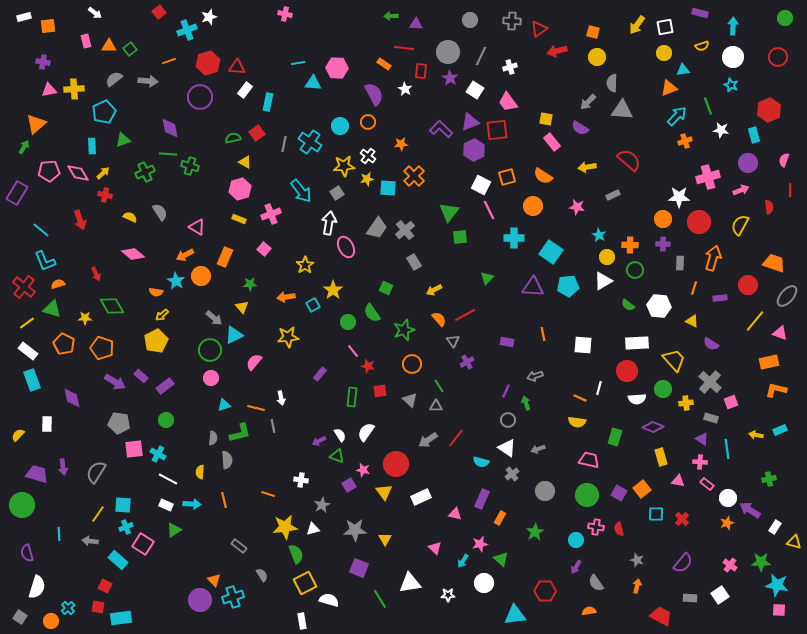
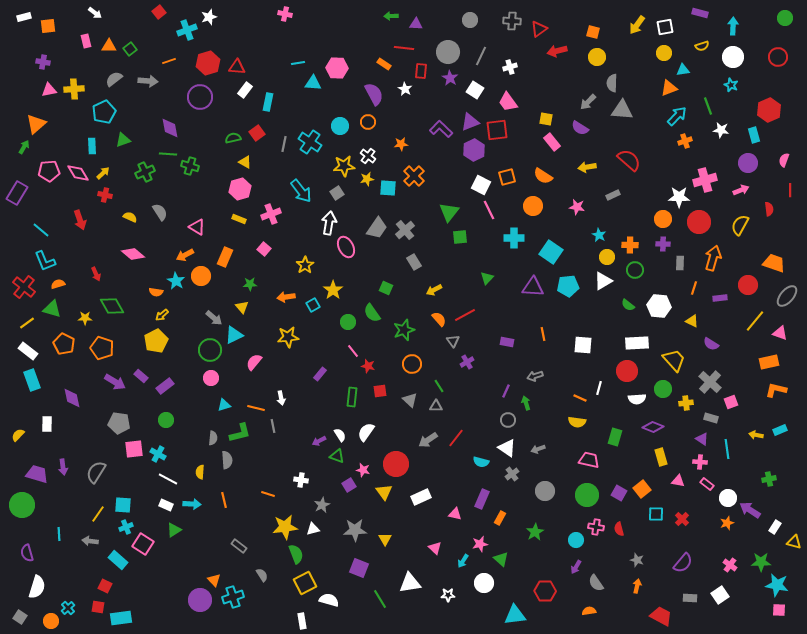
pink cross at (708, 177): moved 3 px left, 3 px down
red semicircle at (769, 207): moved 2 px down
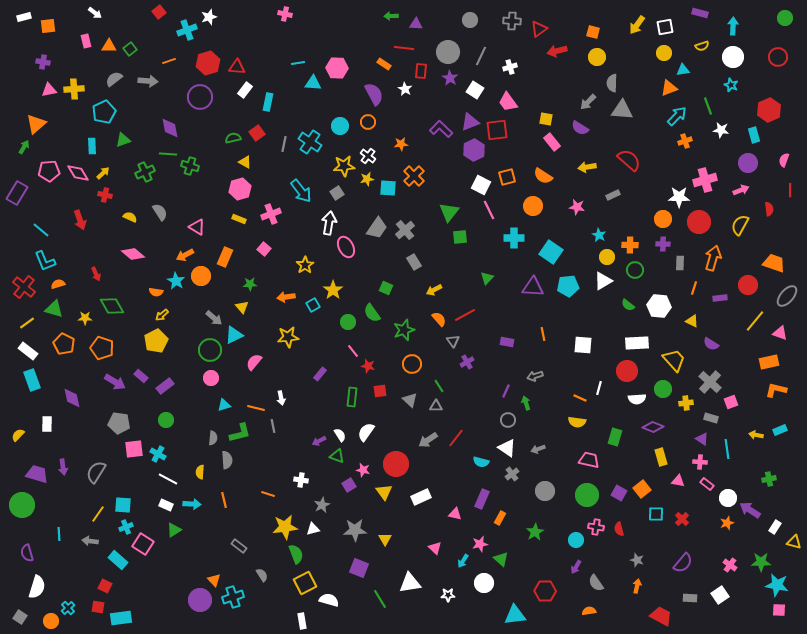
green triangle at (52, 309): moved 2 px right
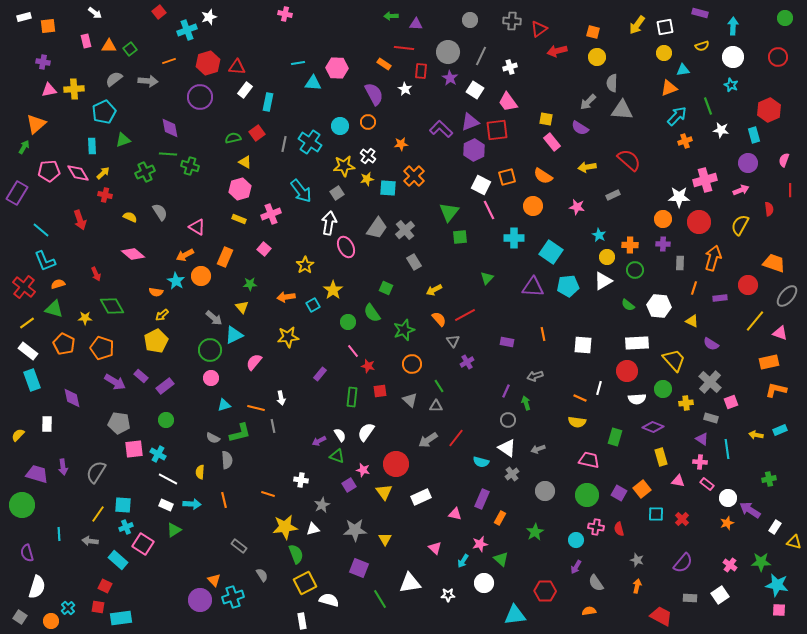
gray semicircle at (213, 438): rotated 112 degrees clockwise
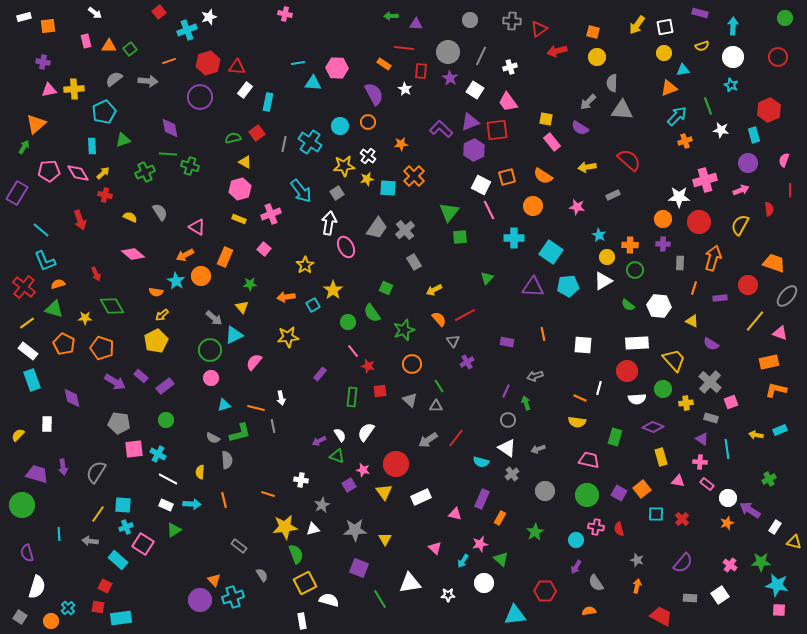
green cross at (769, 479): rotated 16 degrees counterclockwise
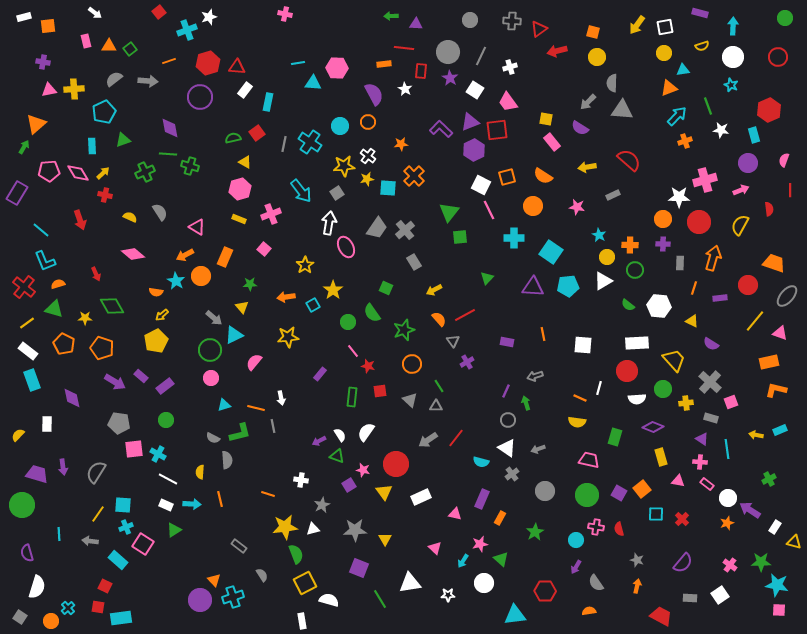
orange rectangle at (384, 64): rotated 40 degrees counterclockwise
orange line at (224, 500): moved 4 px left, 1 px up
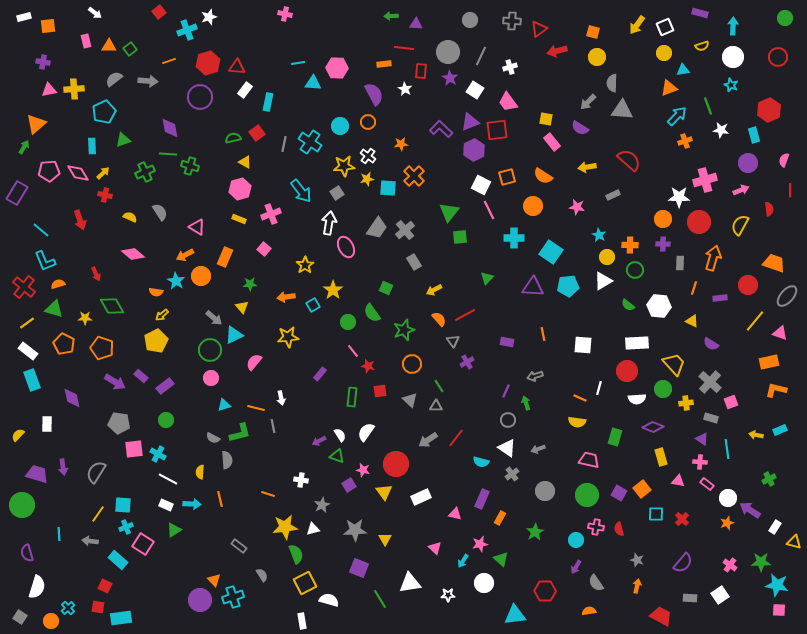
white square at (665, 27): rotated 12 degrees counterclockwise
yellow trapezoid at (674, 360): moved 4 px down
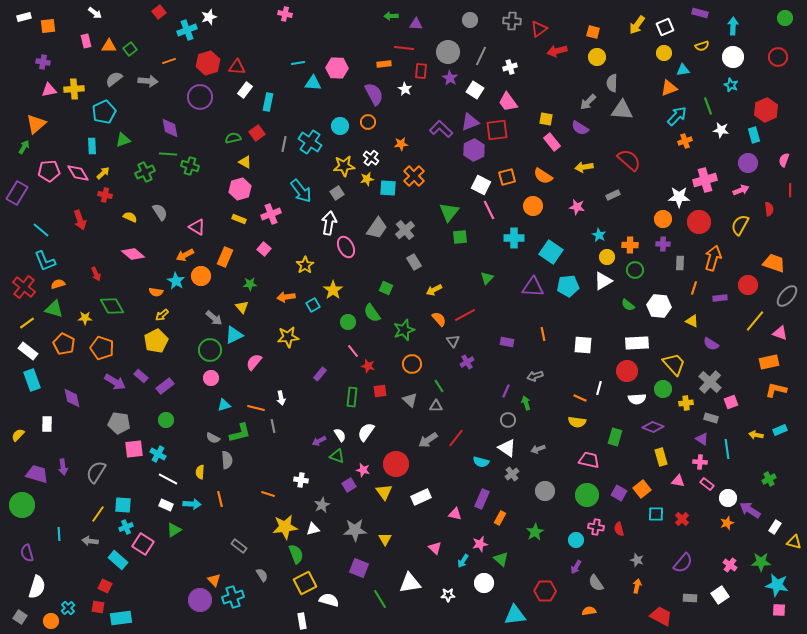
red hexagon at (769, 110): moved 3 px left
white cross at (368, 156): moved 3 px right, 2 px down
yellow arrow at (587, 167): moved 3 px left
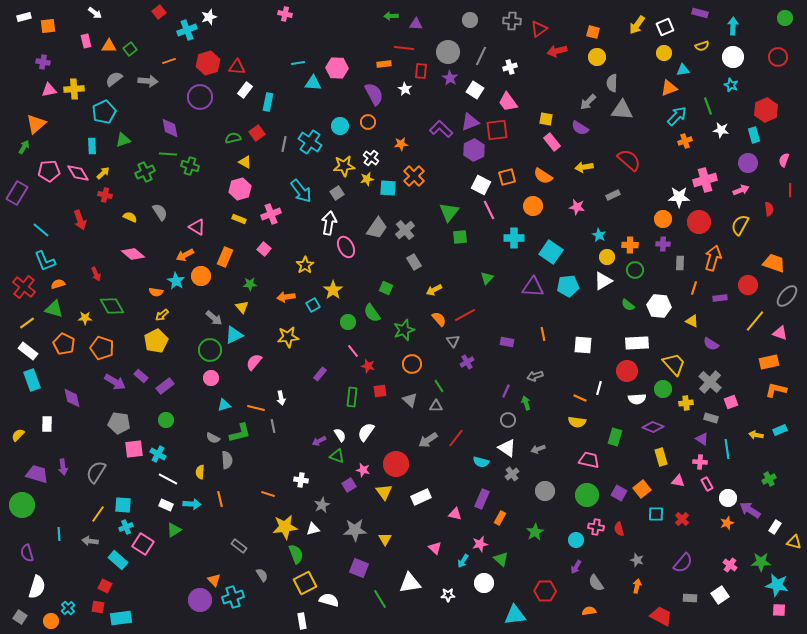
pink rectangle at (707, 484): rotated 24 degrees clockwise
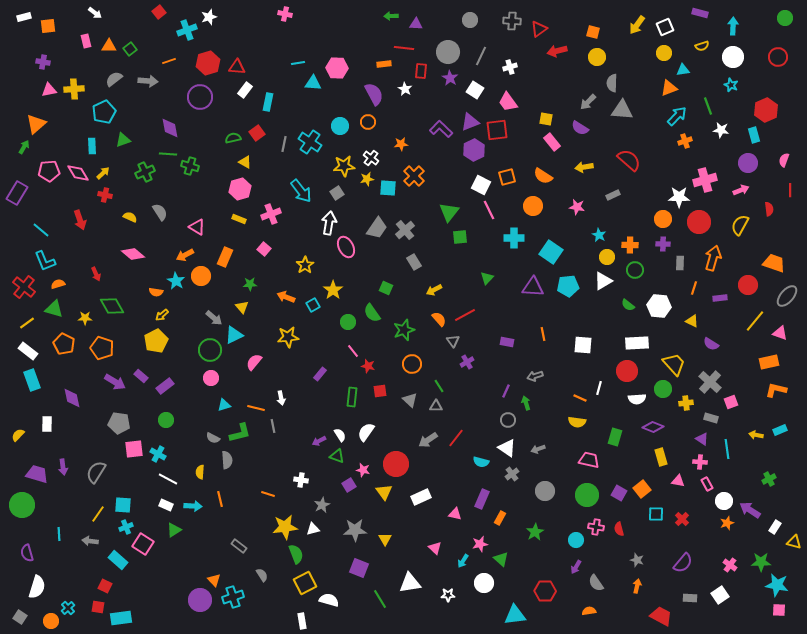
orange arrow at (286, 297): rotated 30 degrees clockwise
white circle at (728, 498): moved 4 px left, 3 px down
cyan arrow at (192, 504): moved 1 px right, 2 px down
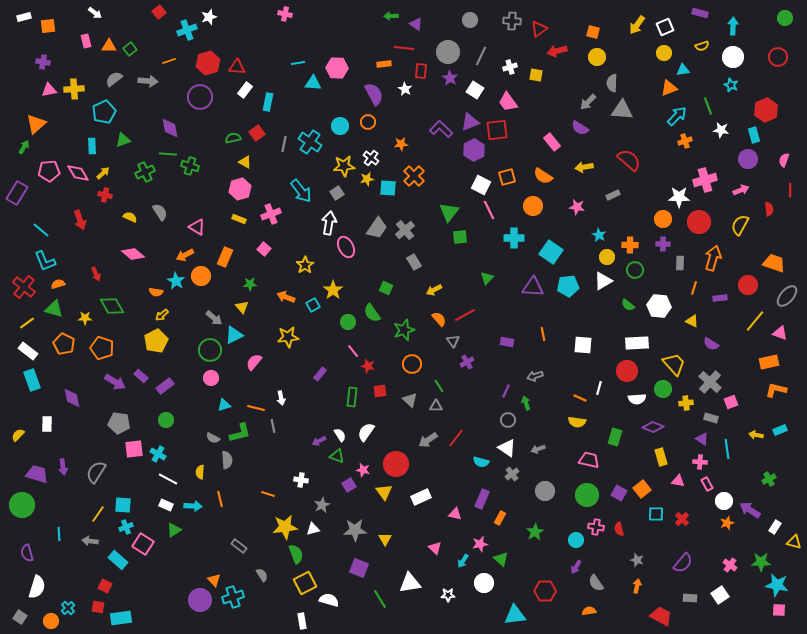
purple triangle at (416, 24): rotated 32 degrees clockwise
yellow square at (546, 119): moved 10 px left, 44 px up
purple circle at (748, 163): moved 4 px up
